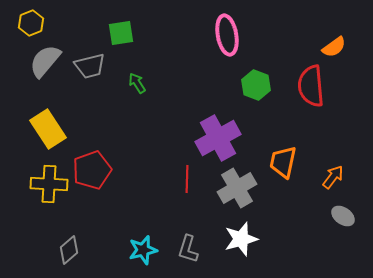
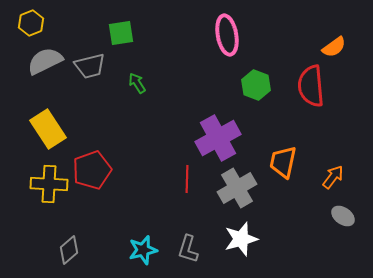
gray semicircle: rotated 24 degrees clockwise
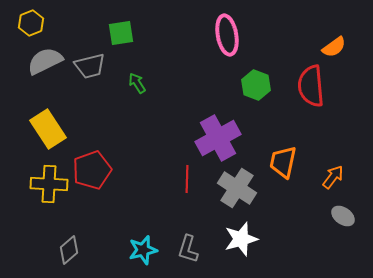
gray cross: rotated 27 degrees counterclockwise
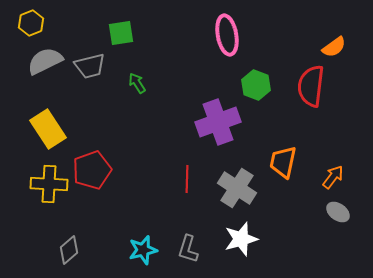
red semicircle: rotated 12 degrees clockwise
purple cross: moved 16 px up; rotated 9 degrees clockwise
gray ellipse: moved 5 px left, 4 px up
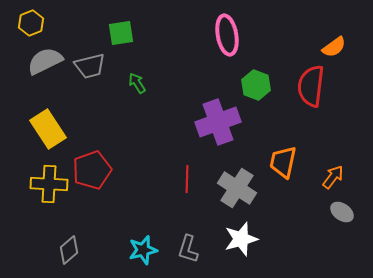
gray ellipse: moved 4 px right
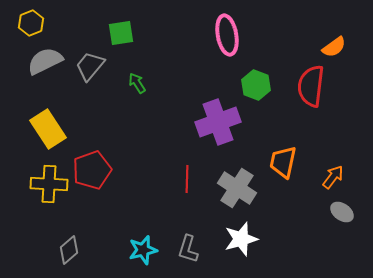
gray trapezoid: rotated 144 degrees clockwise
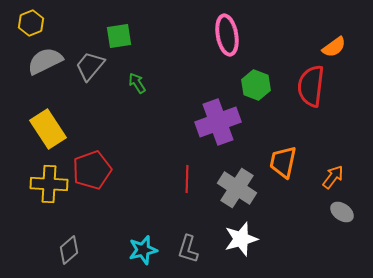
green square: moved 2 px left, 3 px down
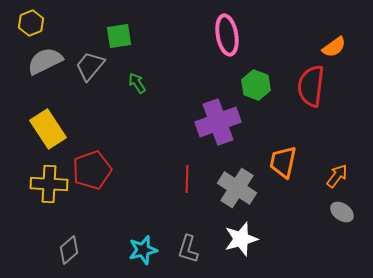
orange arrow: moved 4 px right, 1 px up
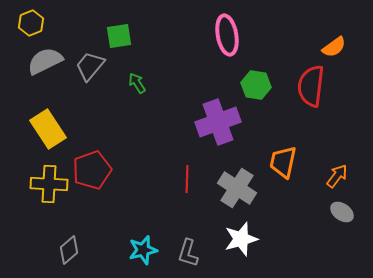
green hexagon: rotated 12 degrees counterclockwise
gray L-shape: moved 4 px down
